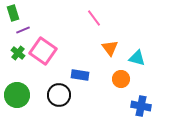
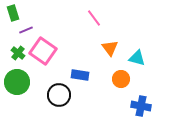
purple line: moved 3 px right
green circle: moved 13 px up
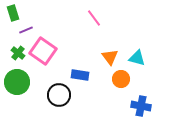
orange triangle: moved 9 px down
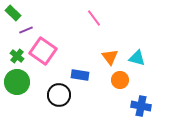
green rectangle: rotated 28 degrees counterclockwise
green cross: moved 1 px left, 3 px down
orange circle: moved 1 px left, 1 px down
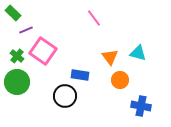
cyan triangle: moved 1 px right, 5 px up
black circle: moved 6 px right, 1 px down
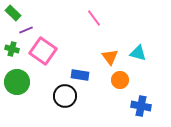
green cross: moved 5 px left, 7 px up; rotated 24 degrees counterclockwise
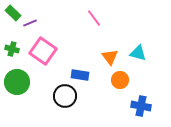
purple line: moved 4 px right, 7 px up
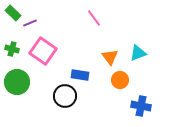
cyan triangle: rotated 36 degrees counterclockwise
